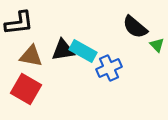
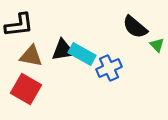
black L-shape: moved 2 px down
cyan rectangle: moved 1 px left, 3 px down
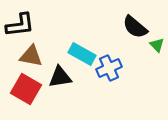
black L-shape: moved 1 px right
black triangle: moved 3 px left, 27 px down
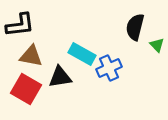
black semicircle: rotated 64 degrees clockwise
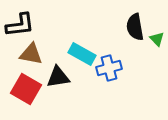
black semicircle: rotated 24 degrees counterclockwise
green triangle: moved 6 px up
brown triangle: moved 2 px up
blue cross: rotated 10 degrees clockwise
black triangle: moved 2 px left
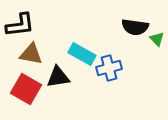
black semicircle: rotated 72 degrees counterclockwise
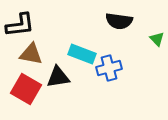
black semicircle: moved 16 px left, 6 px up
cyan rectangle: rotated 8 degrees counterclockwise
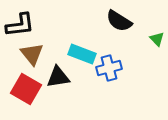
black semicircle: rotated 24 degrees clockwise
brown triangle: moved 1 px right; rotated 40 degrees clockwise
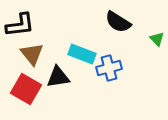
black semicircle: moved 1 px left, 1 px down
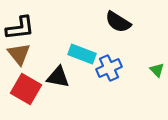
black L-shape: moved 3 px down
green triangle: moved 31 px down
brown triangle: moved 13 px left
blue cross: rotated 10 degrees counterclockwise
black triangle: rotated 20 degrees clockwise
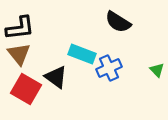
black triangle: moved 2 px left; rotated 25 degrees clockwise
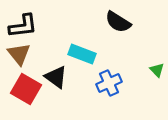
black L-shape: moved 3 px right, 2 px up
blue cross: moved 15 px down
